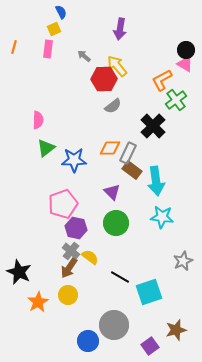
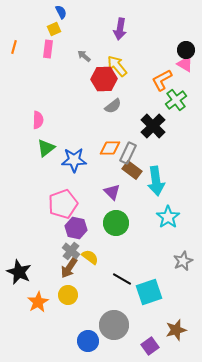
cyan star: moved 6 px right; rotated 30 degrees clockwise
black line: moved 2 px right, 2 px down
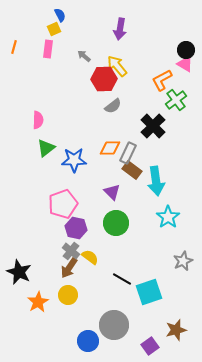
blue semicircle: moved 1 px left, 3 px down
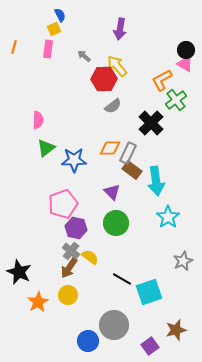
black cross: moved 2 px left, 3 px up
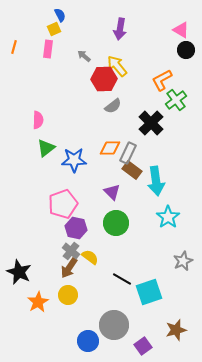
pink triangle: moved 4 px left, 34 px up
purple square: moved 7 px left
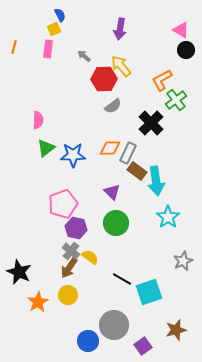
yellow arrow: moved 4 px right
blue star: moved 1 px left, 5 px up
brown rectangle: moved 5 px right, 1 px down
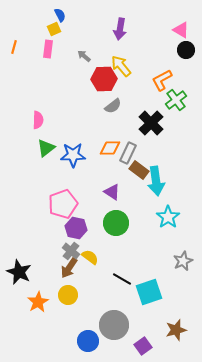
brown rectangle: moved 2 px right, 1 px up
purple triangle: rotated 12 degrees counterclockwise
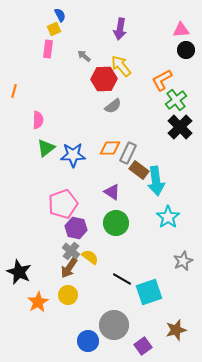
pink triangle: rotated 36 degrees counterclockwise
orange line: moved 44 px down
black cross: moved 29 px right, 4 px down
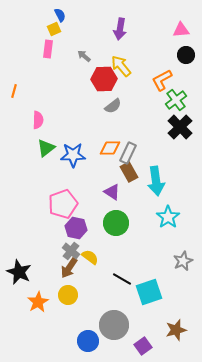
black circle: moved 5 px down
brown rectangle: moved 10 px left, 2 px down; rotated 24 degrees clockwise
